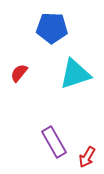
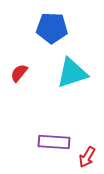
cyan triangle: moved 3 px left, 1 px up
purple rectangle: rotated 56 degrees counterclockwise
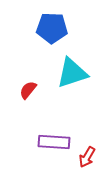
red semicircle: moved 9 px right, 17 px down
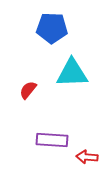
cyan triangle: rotated 16 degrees clockwise
purple rectangle: moved 2 px left, 2 px up
red arrow: rotated 65 degrees clockwise
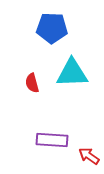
red semicircle: moved 4 px right, 7 px up; rotated 54 degrees counterclockwise
red arrow: moved 2 px right, 1 px up; rotated 30 degrees clockwise
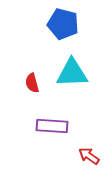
blue pentagon: moved 11 px right, 4 px up; rotated 12 degrees clockwise
purple rectangle: moved 14 px up
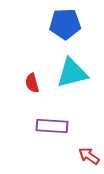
blue pentagon: moved 2 px right; rotated 16 degrees counterclockwise
cyan triangle: rotated 12 degrees counterclockwise
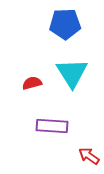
cyan triangle: rotated 48 degrees counterclockwise
red semicircle: rotated 90 degrees clockwise
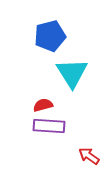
blue pentagon: moved 15 px left, 12 px down; rotated 12 degrees counterclockwise
red semicircle: moved 11 px right, 22 px down
purple rectangle: moved 3 px left
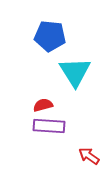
blue pentagon: rotated 20 degrees clockwise
cyan triangle: moved 3 px right, 1 px up
